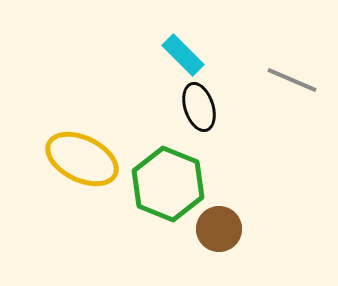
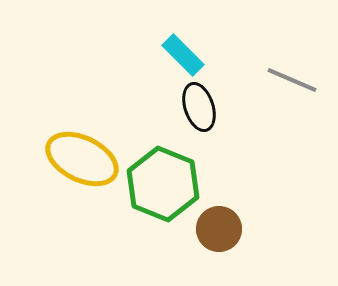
green hexagon: moved 5 px left
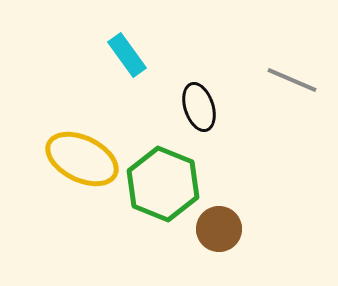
cyan rectangle: moved 56 px left; rotated 9 degrees clockwise
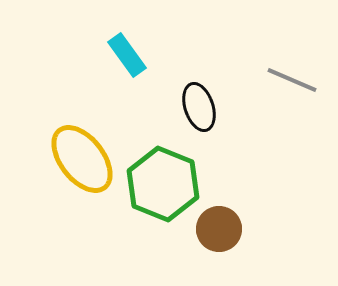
yellow ellipse: rotated 26 degrees clockwise
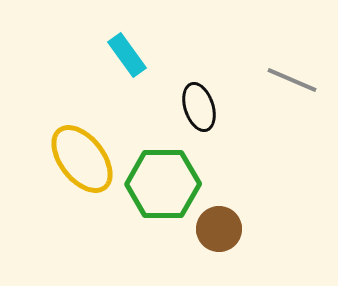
green hexagon: rotated 22 degrees counterclockwise
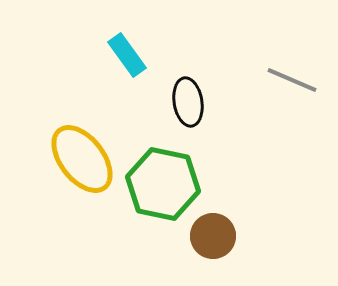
black ellipse: moved 11 px left, 5 px up; rotated 9 degrees clockwise
green hexagon: rotated 12 degrees clockwise
brown circle: moved 6 px left, 7 px down
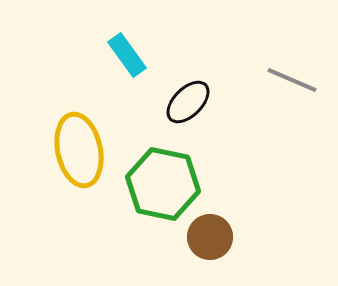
black ellipse: rotated 54 degrees clockwise
yellow ellipse: moved 3 px left, 9 px up; rotated 26 degrees clockwise
brown circle: moved 3 px left, 1 px down
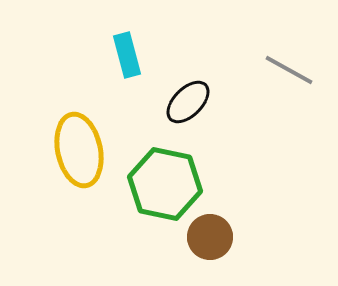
cyan rectangle: rotated 21 degrees clockwise
gray line: moved 3 px left, 10 px up; rotated 6 degrees clockwise
green hexagon: moved 2 px right
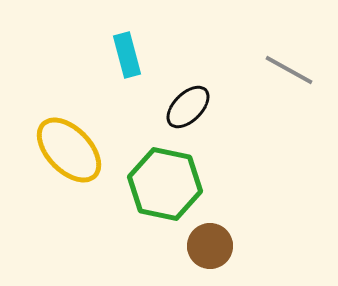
black ellipse: moved 5 px down
yellow ellipse: moved 10 px left; rotated 32 degrees counterclockwise
brown circle: moved 9 px down
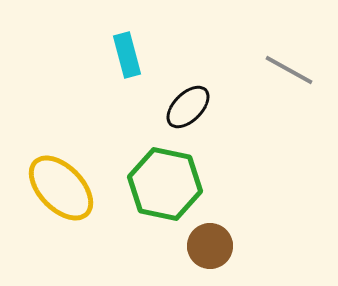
yellow ellipse: moved 8 px left, 38 px down
